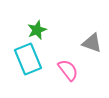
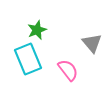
gray triangle: rotated 30 degrees clockwise
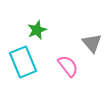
cyan rectangle: moved 5 px left, 3 px down
pink semicircle: moved 4 px up
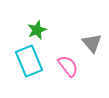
cyan rectangle: moved 6 px right, 1 px up
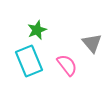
pink semicircle: moved 1 px left, 1 px up
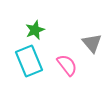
green star: moved 2 px left
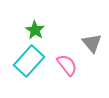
green star: rotated 18 degrees counterclockwise
cyan rectangle: rotated 64 degrees clockwise
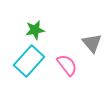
green star: rotated 30 degrees clockwise
